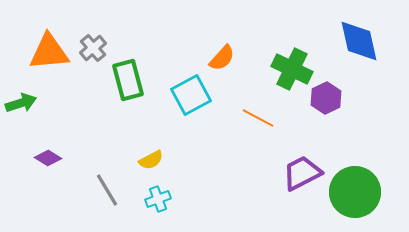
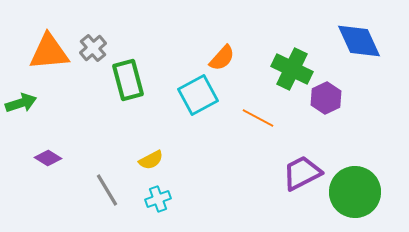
blue diamond: rotated 12 degrees counterclockwise
cyan square: moved 7 px right
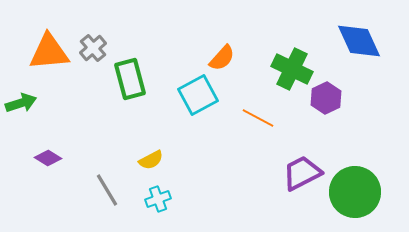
green rectangle: moved 2 px right, 1 px up
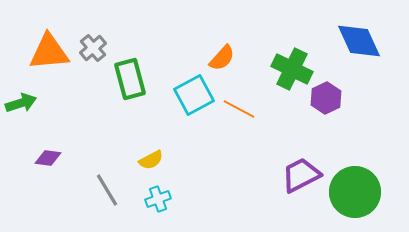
cyan square: moved 4 px left
orange line: moved 19 px left, 9 px up
purple diamond: rotated 24 degrees counterclockwise
purple trapezoid: moved 1 px left, 2 px down
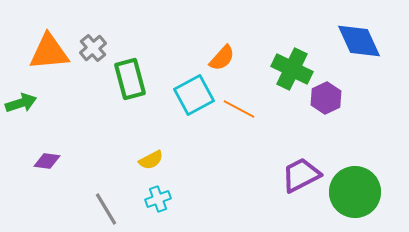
purple diamond: moved 1 px left, 3 px down
gray line: moved 1 px left, 19 px down
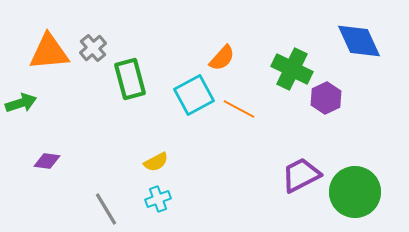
yellow semicircle: moved 5 px right, 2 px down
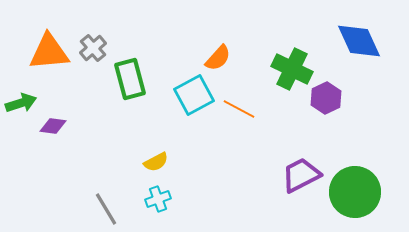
orange semicircle: moved 4 px left
purple diamond: moved 6 px right, 35 px up
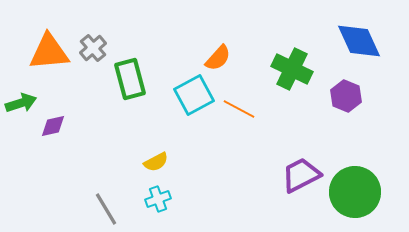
purple hexagon: moved 20 px right, 2 px up; rotated 12 degrees counterclockwise
purple diamond: rotated 20 degrees counterclockwise
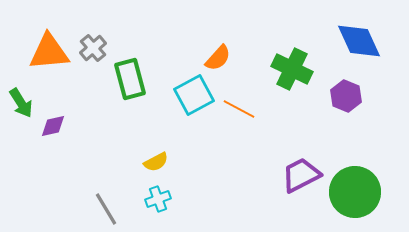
green arrow: rotated 76 degrees clockwise
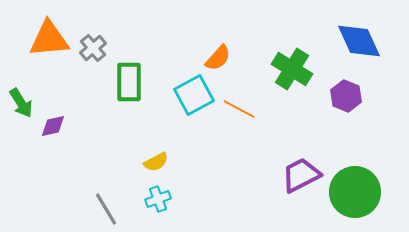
orange triangle: moved 13 px up
green cross: rotated 6 degrees clockwise
green rectangle: moved 1 px left, 3 px down; rotated 15 degrees clockwise
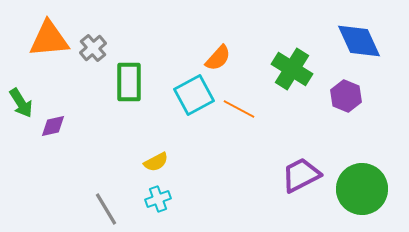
green circle: moved 7 px right, 3 px up
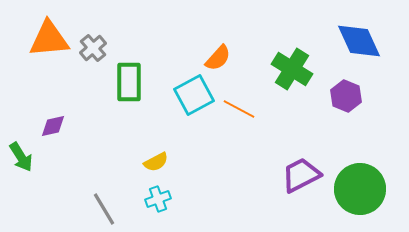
green arrow: moved 54 px down
green circle: moved 2 px left
gray line: moved 2 px left
